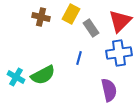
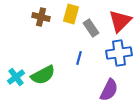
yellow rectangle: rotated 12 degrees counterclockwise
cyan cross: rotated 24 degrees clockwise
purple semicircle: rotated 40 degrees clockwise
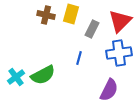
brown cross: moved 5 px right, 2 px up
gray rectangle: moved 1 px right, 1 px down; rotated 60 degrees clockwise
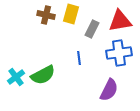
red triangle: rotated 35 degrees clockwise
blue line: rotated 24 degrees counterclockwise
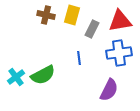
yellow rectangle: moved 1 px right, 1 px down
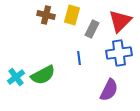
red triangle: rotated 35 degrees counterclockwise
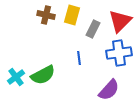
gray rectangle: moved 1 px right
purple semicircle: rotated 15 degrees clockwise
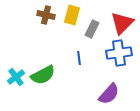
red triangle: moved 2 px right, 2 px down
gray rectangle: moved 1 px left
purple semicircle: moved 4 px down
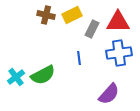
yellow rectangle: rotated 48 degrees clockwise
red triangle: moved 4 px left, 1 px up; rotated 45 degrees clockwise
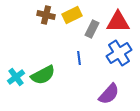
blue cross: rotated 25 degrees counterclockwise
